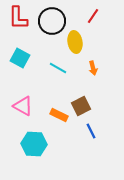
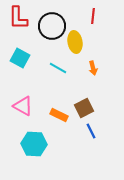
red line: rotated 28 degrees counterclockwise
black circle: moved 5 px down
brown square: moved 3 px right, 2 px down
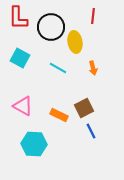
black circle: moved 1 px left, 1 px down
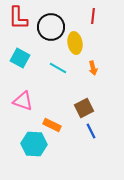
yellow ellipse: moved 1 px down
pink triangle: moved 5 px up; rotated 10 degrees counterclockwise
orange rectangle: moved 7 px left, 10 px down
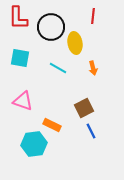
cyan square: rotated 18 degrees counterclockwise
cyan hexagon: rotated 10 degrees counterclockwise
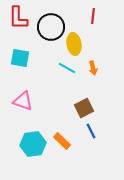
yellow ellipse: moved 1 px left, 1 px down
cyan line: moved 9 px right
orange rectangle: moved 10 px right, 16 px down; rotated 18 degrees clockwise
cyan hexagon: moved 1 px left
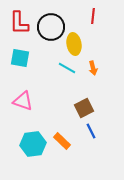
red L-shape: moved 1 px right, 5 px down
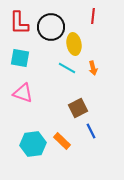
pink triangle: moved 8 px up
brown square: moved 6 px left
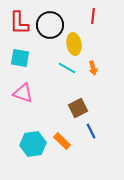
black circle: moved 1 px left, 2 px up
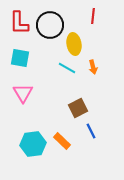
orange arrow: moved 1 px up
pink triangle: rotated 40 degrees clockwise
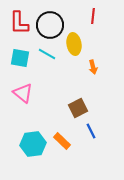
cyan line: moved 20 px left, 14 px up
pink triangle: rotated 20 degrees counterclockwise
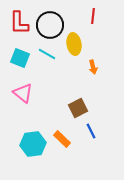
cyan square: rotated 12 degrees clockwise
orange rectangle: moved 2 px up
